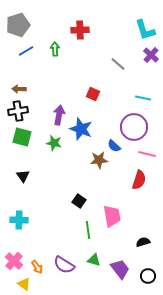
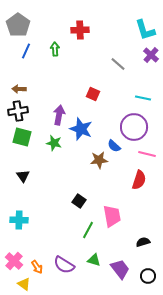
gray pentagon: rotated 20 degrees counterclockwise
blue line: rotated 35 degrees counterclockwise
green line: rotated 36 degrees clockwise
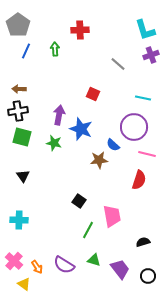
purple cross: rotated 28 degrees clockwise
blue semicircle: moved 1 px left, 1 px up
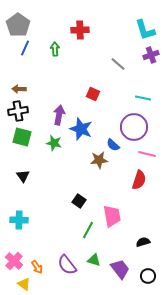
blue line: moved 1 px left, 3 px up
purple semicircle: moved 3 px right; rotated 20 degrees clockwise
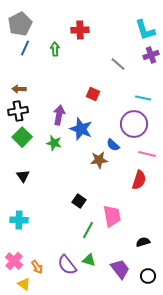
gray pentagon: moved 2 px right, 1 px up; rotated 10 degrees clockwise
purple circle: moved 3 px up
green square: rotated 30 degrees clockwise
green triangle: moved 5 px left
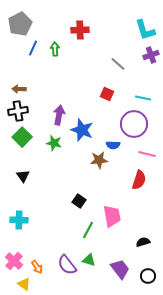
blue line: moved 8 px right
red square: moved 14 px right
blue star: moved 1 px right, 1 px down
blue semicircle: rotated 40 degrees counterclockwise
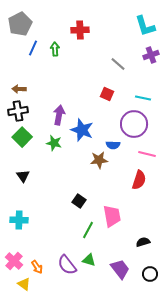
cyan L-shape: moved 4 px up
black circle: moved 2 px right, 2 px up
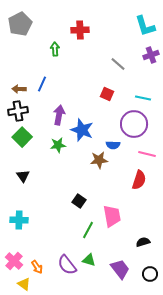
blue line: moved 9 px right, 36 px down
green star: moved 4 px right, 2 px down; rotated 21 degrees counterclockwise
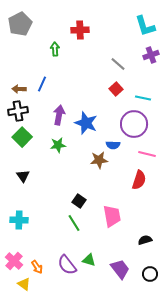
red square: moved 9 px right, 5 px up; rotated 24 degrees clockwise
blue star: moved 4 px right, 7 px up
green line: moved 14 px left, 7 px up; rotated 60 degrees counterclockwise
black semicircle: moved 2 px right, 2 px up
